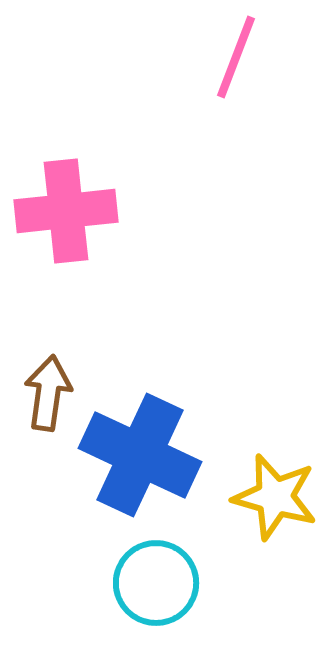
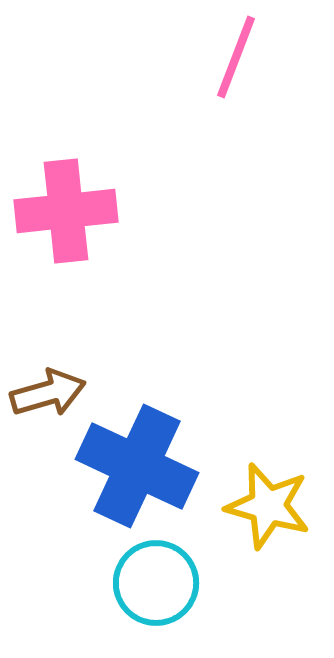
brown arrow: rotated 66 degrees clockwise
blue cross: moved 3 px left, 11 px down
yellow star: moved 7 px left, 9 px down
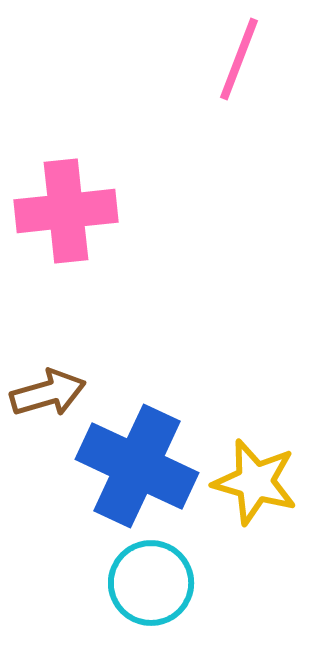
pink line: moved 3 px right, 2 px down
yellow star: moved 13 px left, 24 px up
cyan circle: moved 5 px left
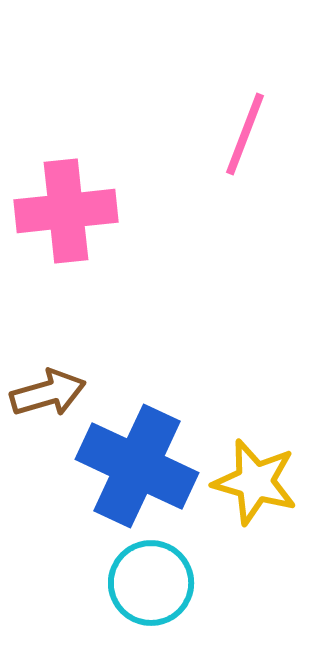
pink line: moved 6 px right, 75 px down
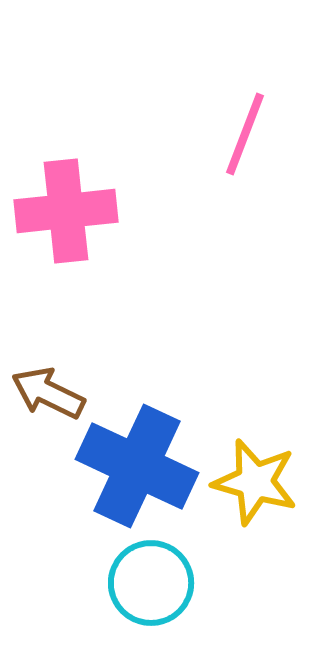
brown arrow: rotated 138 degrees counterclockwise
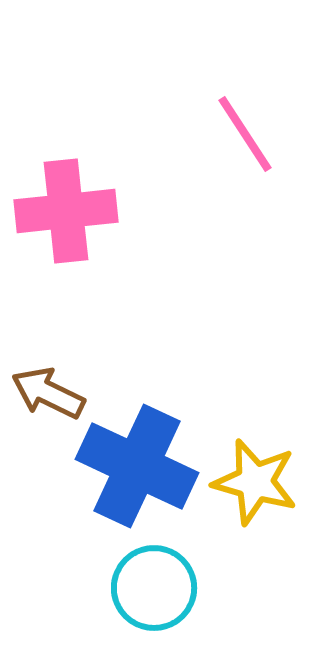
pink line: rotated 54 degrees counterclockwise
cyan circle: moved 3 px right, 5 px down
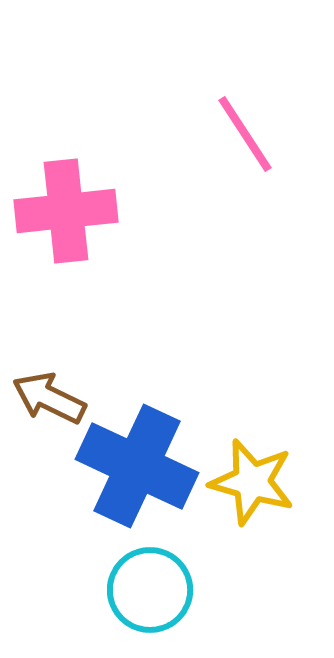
brown arrow: moved 1 px right, 5 px down
yellow star: moved 3 px left
cyan circle: moved 4 px left, 2 px down
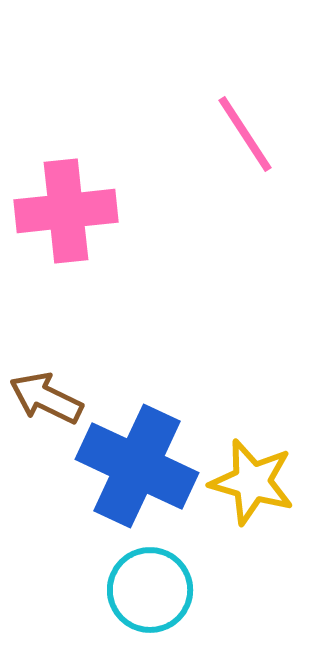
brown arrow: moved 3 px left
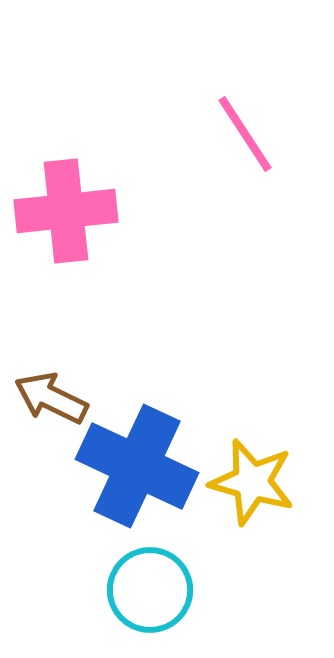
brown arrow: moved 5 px right
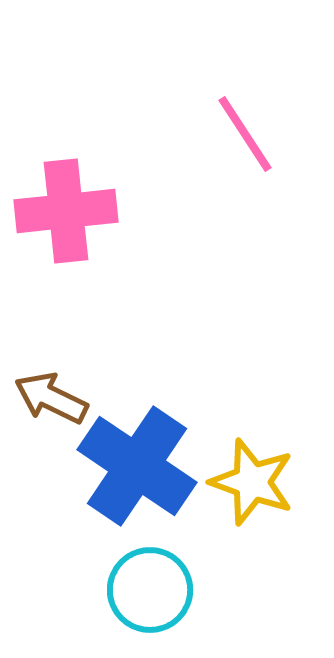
blue cross: rotated 9 degrees clockwise
yellow star: rotated 4 degrees clockwise
